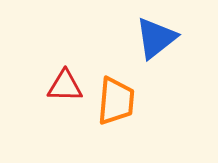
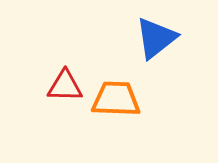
orange trapezoid: moved 2 px up; rotated 93 degrees counterclockwise
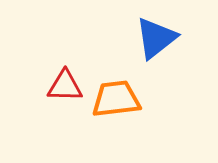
orange trapezoid: rotated 9 degrees counterclockwise
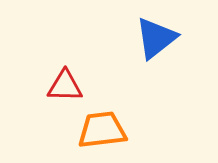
orange trapezoid: moved 14 px left, 31 px down
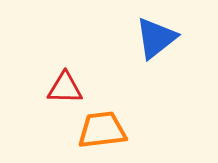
red triangle: moved 2 px down
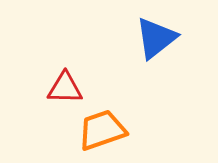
orange trapezoid: rotated 12 degrees counterclockwise
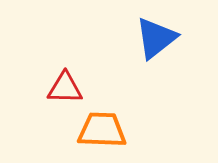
orange trapezoid: rotated 21 degrees clockwise
